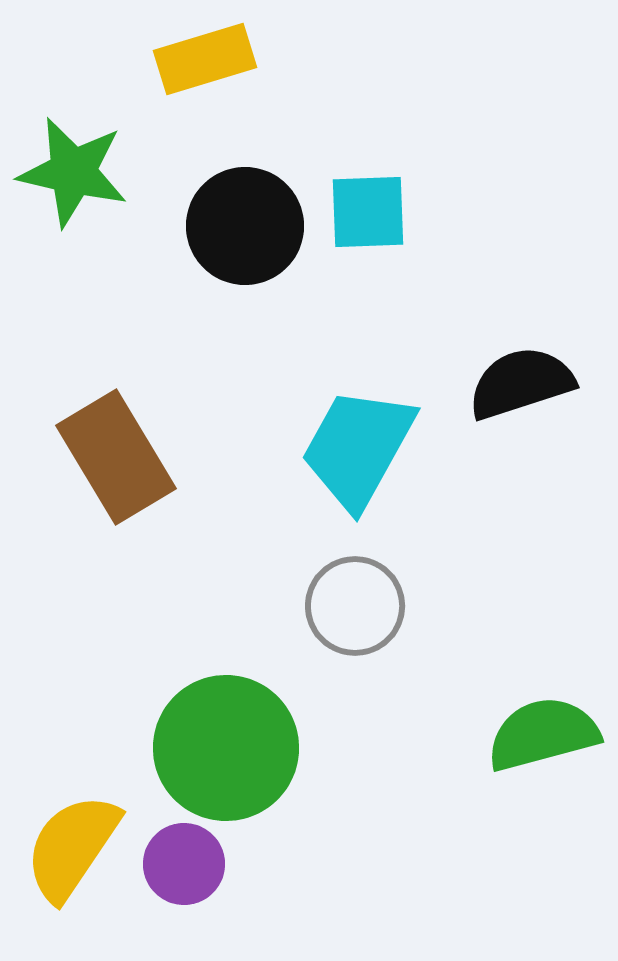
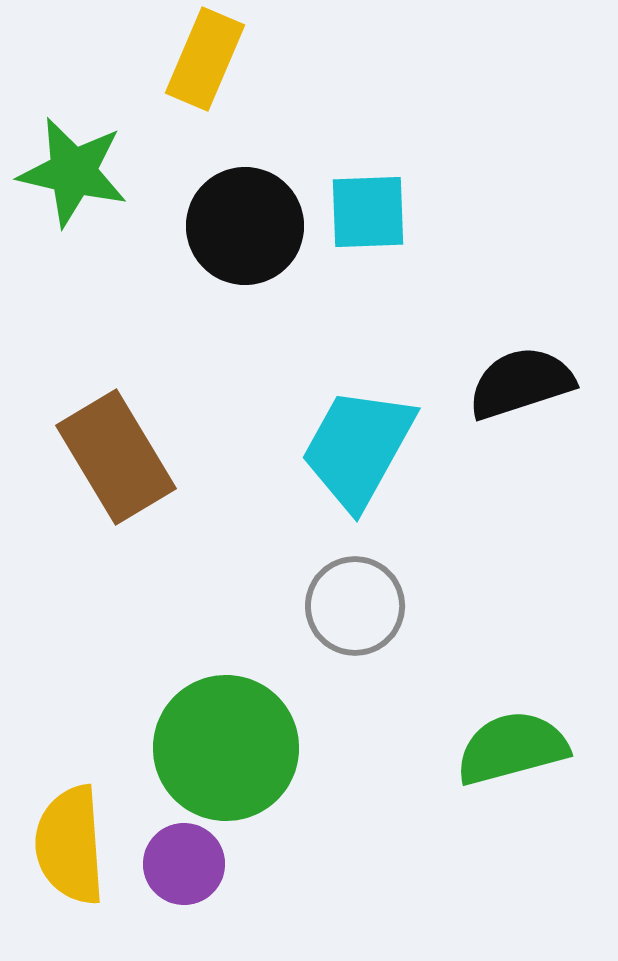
yellow rectangle: rotated 50 degrees counterclockwise
green semicircle: moved 31 px left, 14 px down
yellow semicircle: moved 2 px left, 2 px up; rotated 38 degrees counterclockwise
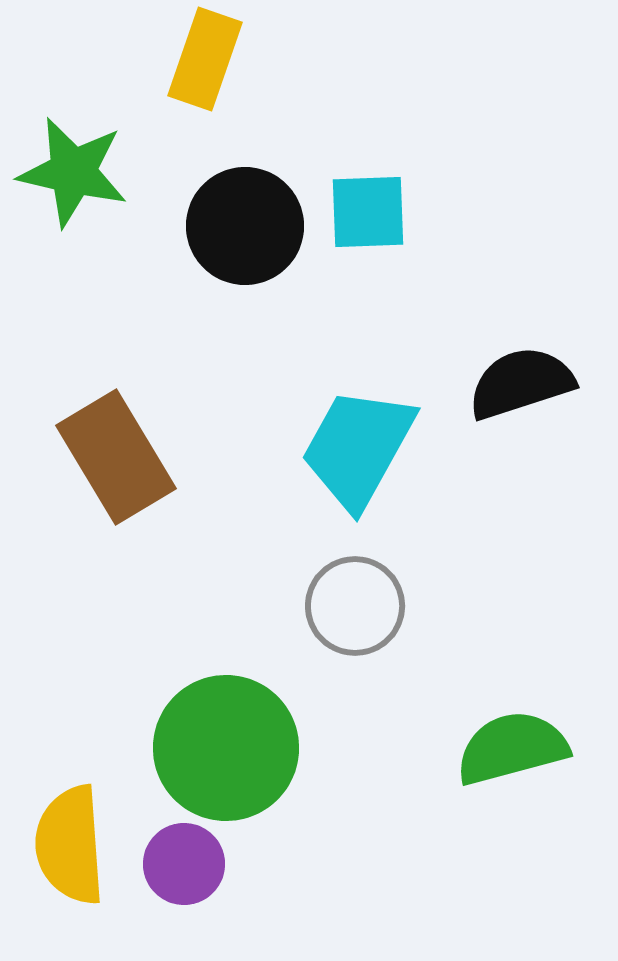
yellow rectangle: rotated 4 degrees counterclockwise
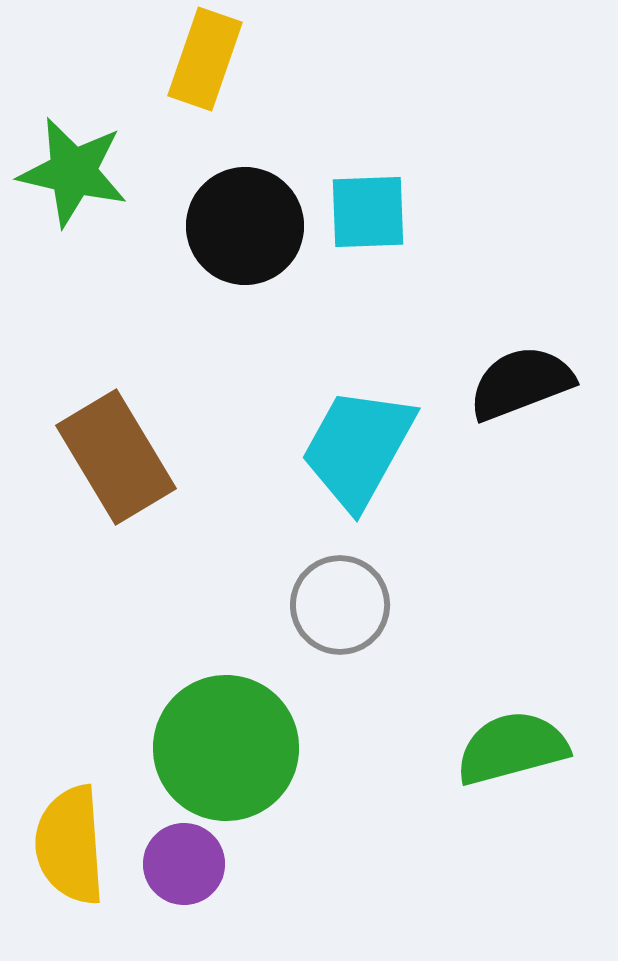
black semicircle: rotated 3 degrees counterclockwise
gray circle: moved 15 px left, 1 px up
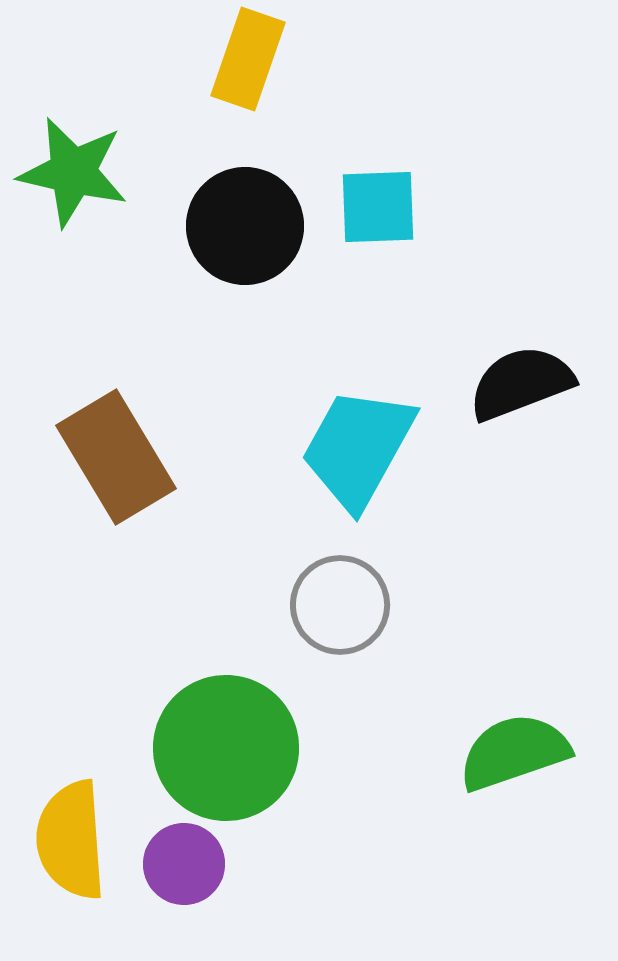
yellow rectangle: moved 43 px right
cyan square: moved 10 px right, 5 px up
green semicircle: moved 2 px right, 4 px down; rotated 4 degrees counterclockwise
yellow semicircle: moved 1 px right, 5 px up
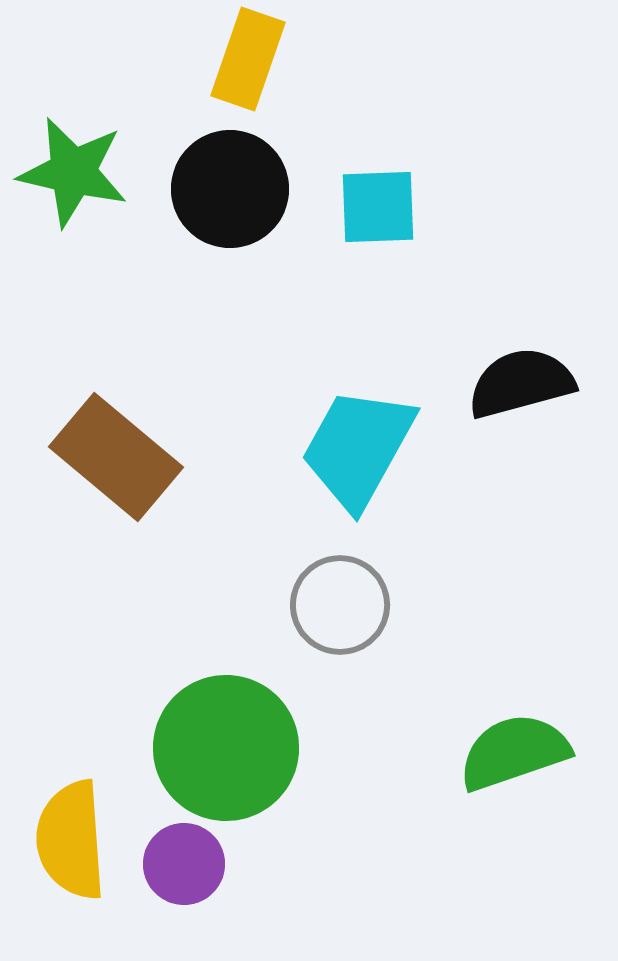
black circle: moved 15 px left, 37 px up
black semicircle: rotated 6 degrees clockwise
brown rectangle: rotated 19 degrees counterclockwise
